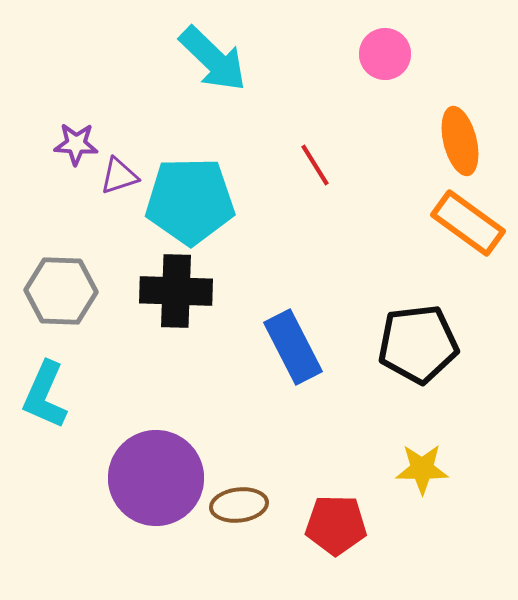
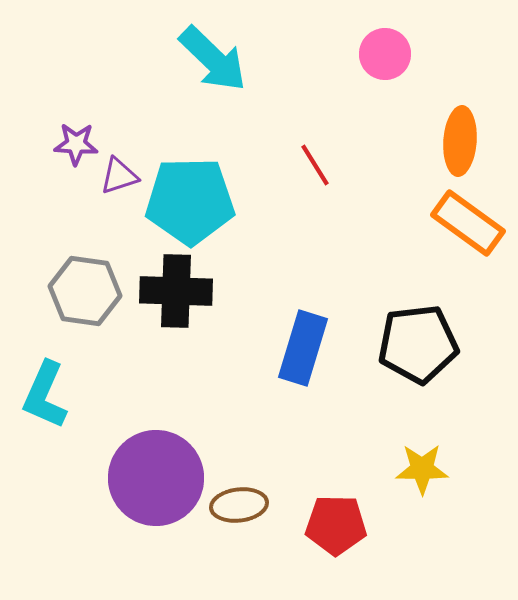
orange ellipse: rotated 18 degrees clockwise
gray hexagon: moved 24 px right; rotated 6 degrees clockwise
blue rectangle: moved 10 px right, 1 px down; rotated 44 degrees clockwise
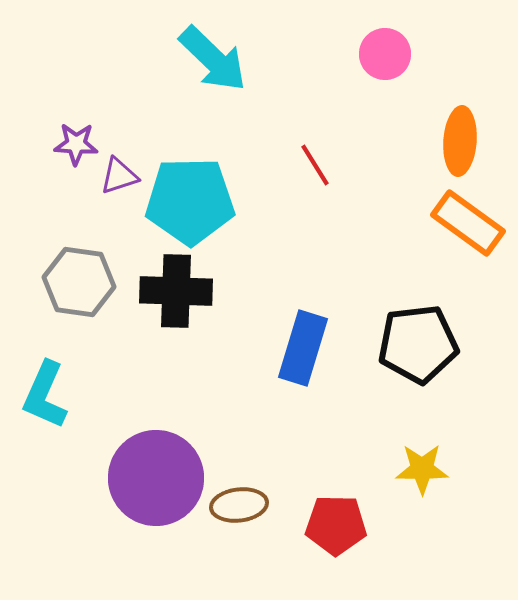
gray hexagon: moved 6 px left, 9 px up
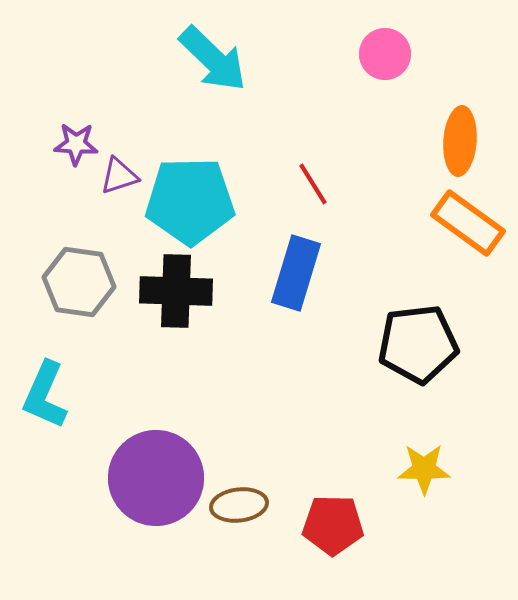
red line: moved 2 px left, 19 px down
blue rectangle: moved 7 px left, 75 px up
yellow star: moved 2 px right
red pentagon: moved 3 px left
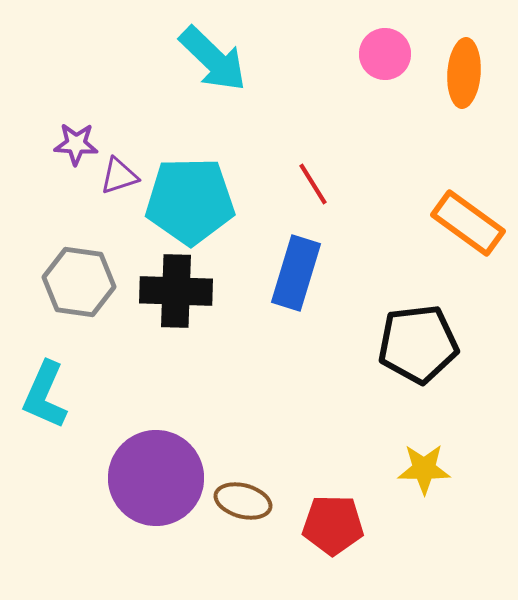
orange ellipse: moved 4 px right, 68 px up
brown ellipse: moved 4 px right, 4 px up; rotated 22 degrees clockwise
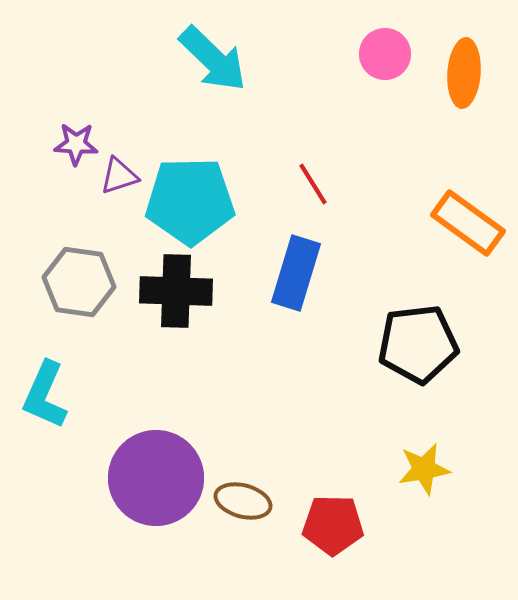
yellow star: rotated 10 degrees counterclockwise
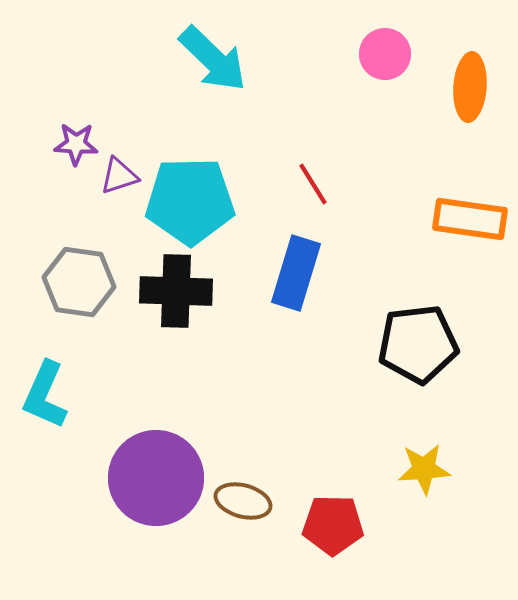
orange ellipse: moved 6 px right, 14 px down
orange rectangle: moved 2 px right, 4 px up; rotated 28 degrees counterclockwise
yellow star: rotated 6 degrees clockwise
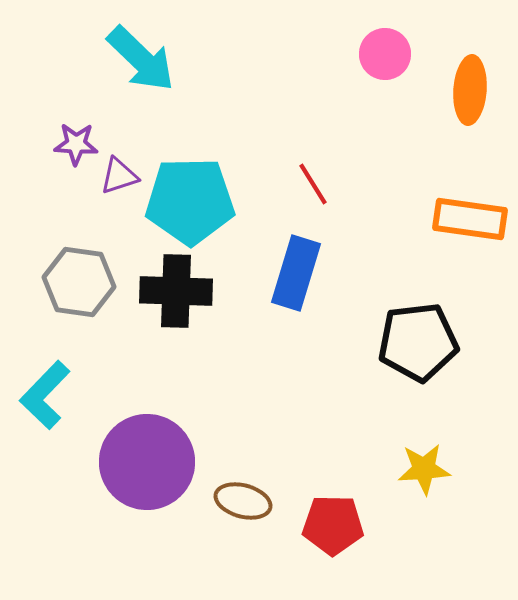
cyan arrow: moved 72 px left
orange ellipse: moved 3 px down
black pentagon: moved 2 px up
cyan L-shape: rotated 20 degrees clockwise
purple circle: moved 9 px left, 16 px up
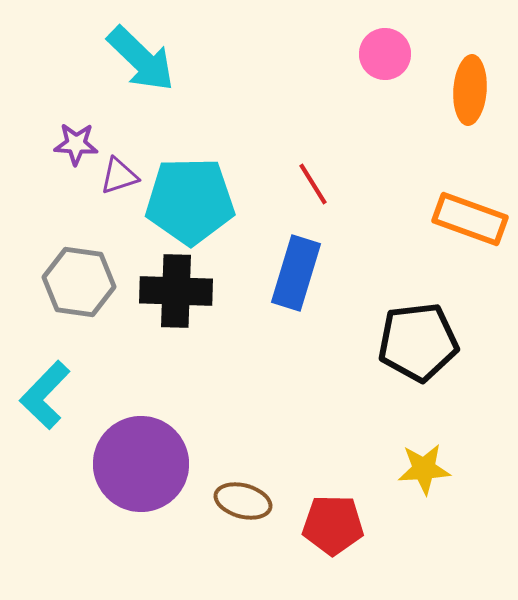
orange rectangle: rotated 12 degrees clockwise
purple circle: moved 6 px left, 2 px down
